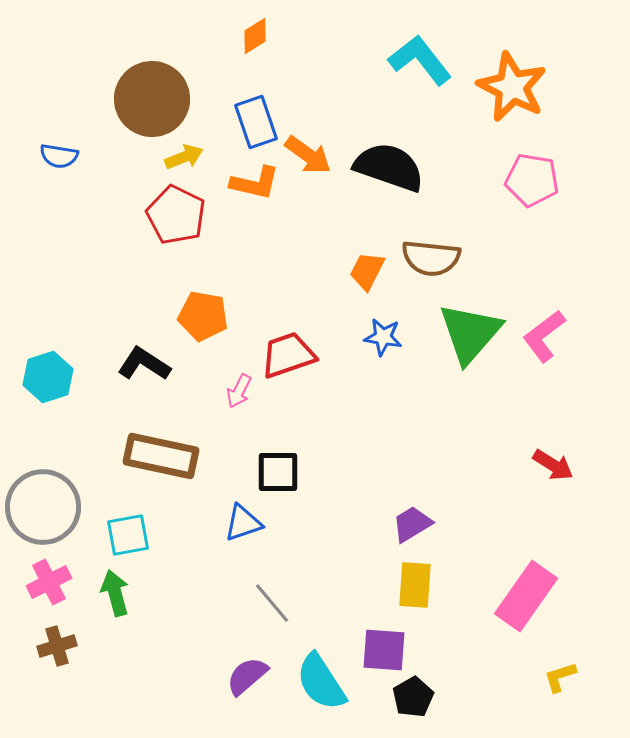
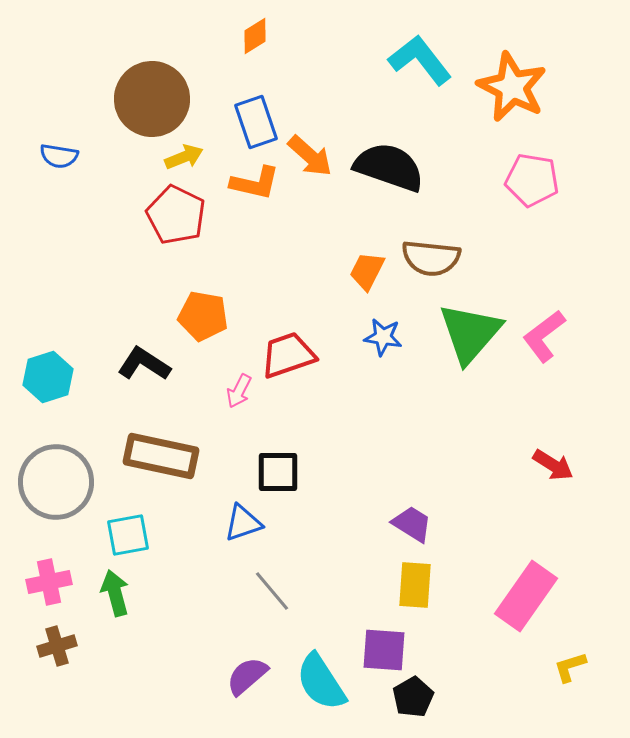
orange arrow: moved 2 px right, 1 px down; rotated 6 degrees clockwise
gray circle: moved 13 px right, 25 px up
purple trapezoid: rotated 63 degrees clockwise
pink cross: rotated 15 degrees clockwise
gray line: moved 12 px up
yellow L-shape: moved 10 px right, 10 px up
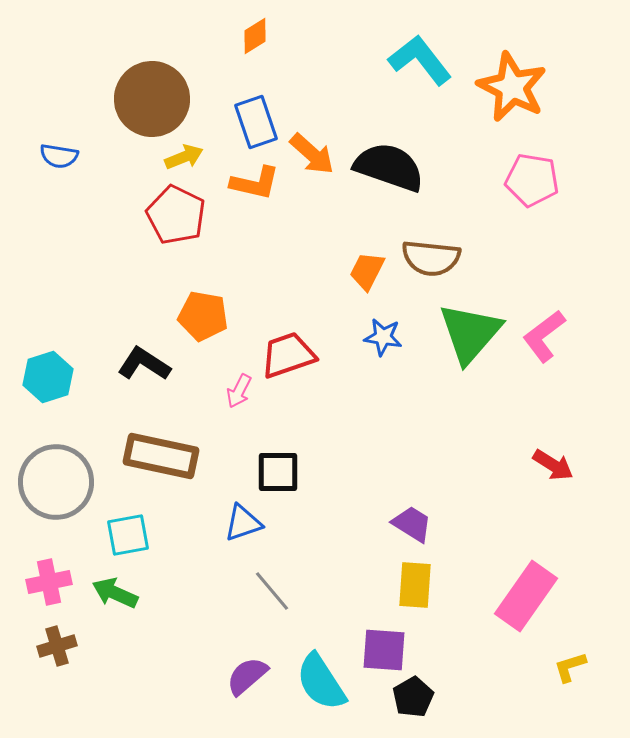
orange arrow: moved 2 px right, 2 px up
green arrow: rotated 51 degrees counterclockwise
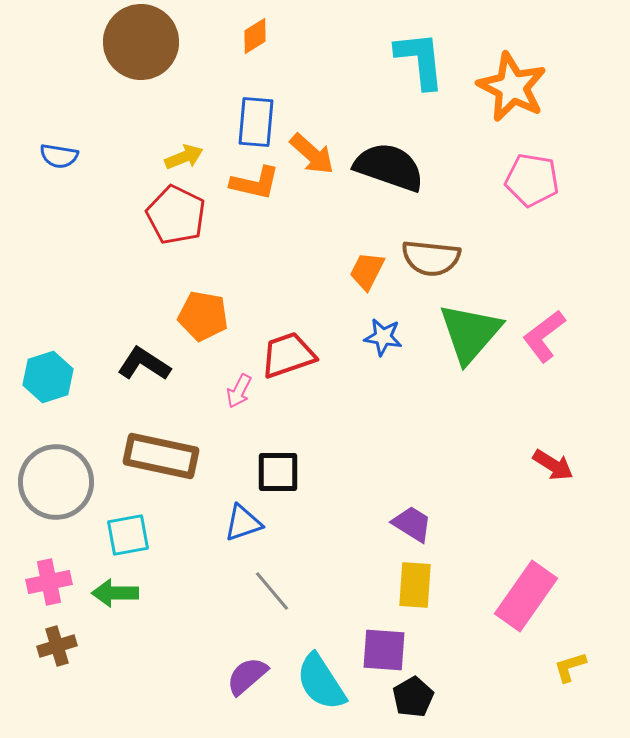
cyan L-shape: rotated 32 degrees clockwise
brown circle: moved 11 px left, 57 px up
blue rectangle: rotated 24 degrees clockwise
green arrow: rotated 24 degrees counterclockwise
